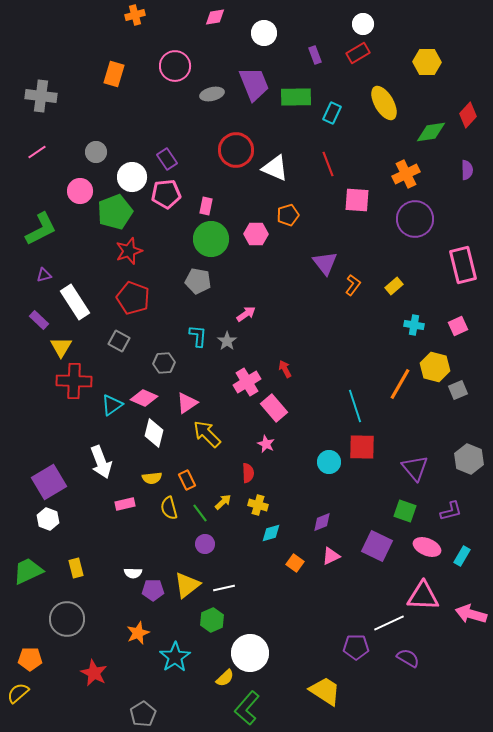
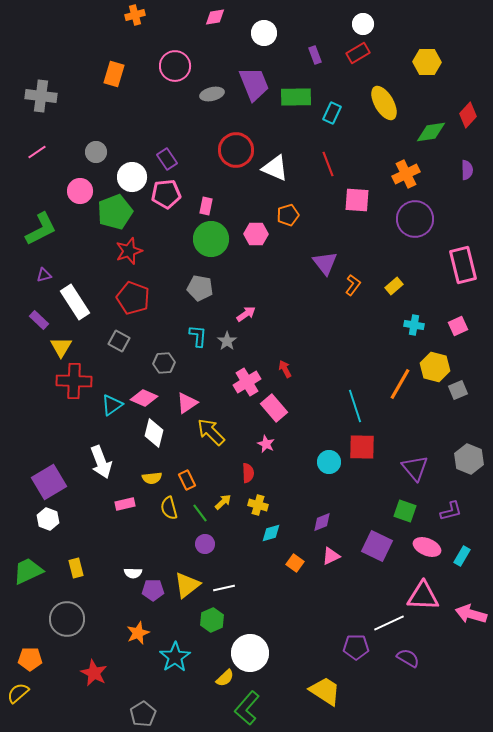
gray pentagon at (198, 281): moved 2 px right, 7 px down
yellow arrow at (207, 434): moved 4 px right, 2 px up
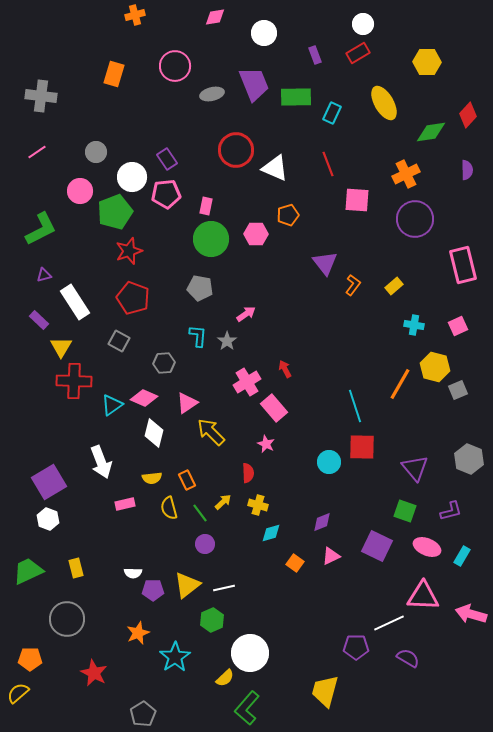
yellow trapezoid at (325, 691): rotated 108 degrees counterclockwise
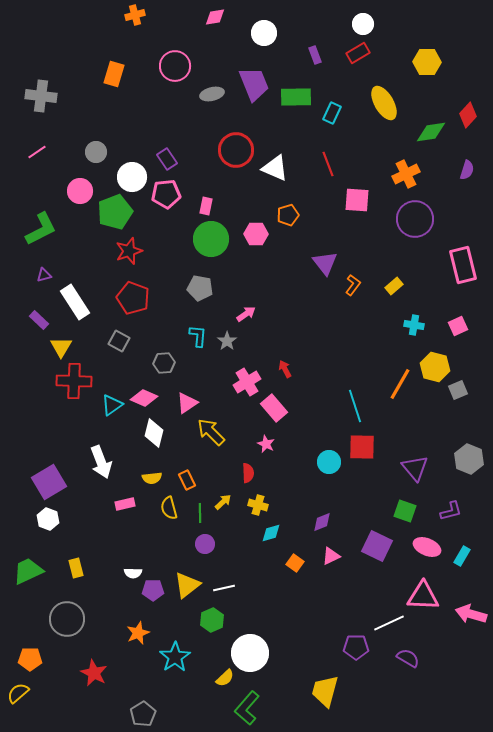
purple semicircle at (467, 170): rotated 18 degrees clockwise
green line at (200, 513): rotated 36 degrees clockwise
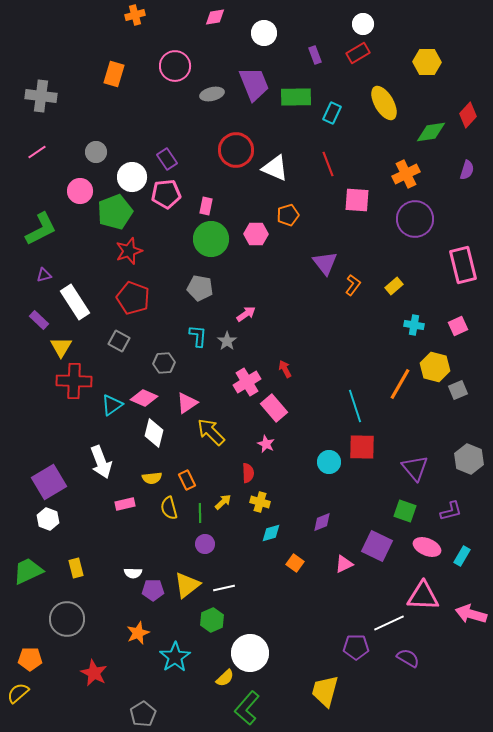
yellow cross at (258, 505): moved 2 px right, 3 px up
pink triangle at (331, 556): moved 13 px right, 8 px down
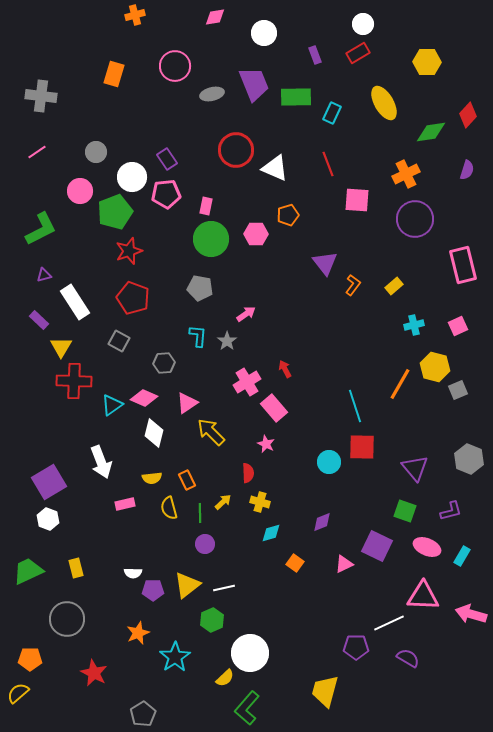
cyan cross at (414, 325): rotated 24 degrees counterclockwise
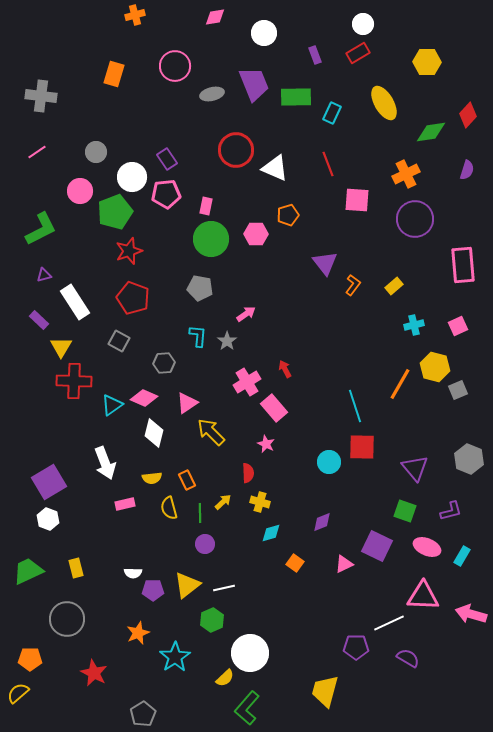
pink rectangle at (463, 265): rotated 9 degrees clockwise
white arrow at (101, 462): moved 4 px right, 1 px down
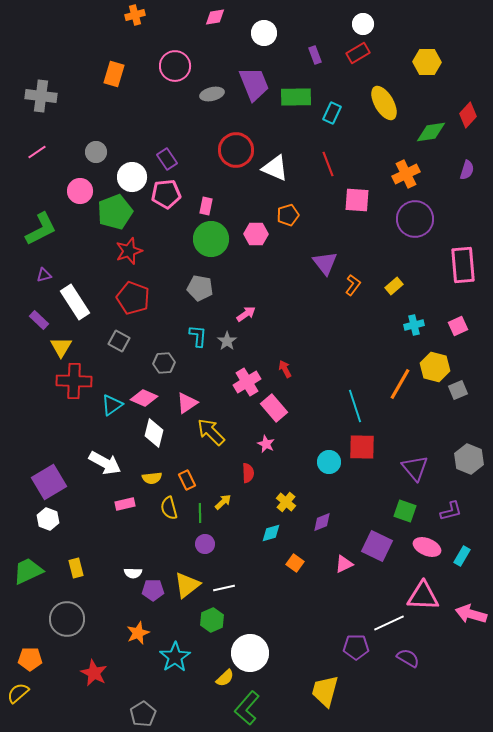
white arrow at (105, 463): rotated 40 degrees counterclockwise
yellow cross at (260, 502): moved 26 px right; rotated 24 degrees clockwise
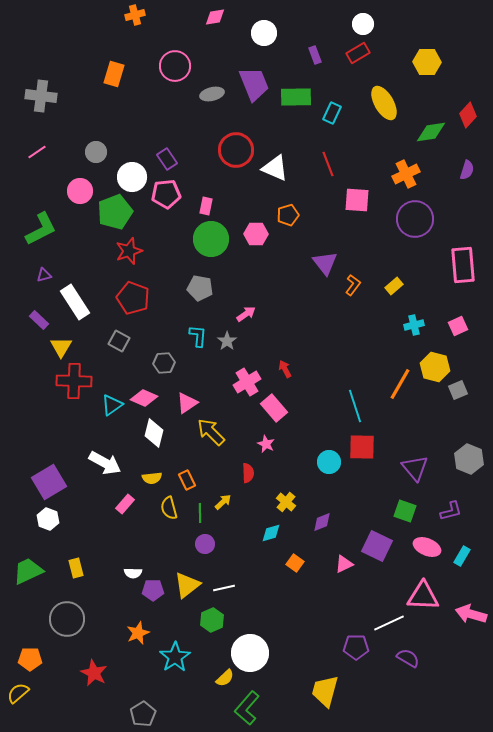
pink rectangle at (125, 504): rotated 36 degrees counterclockwise
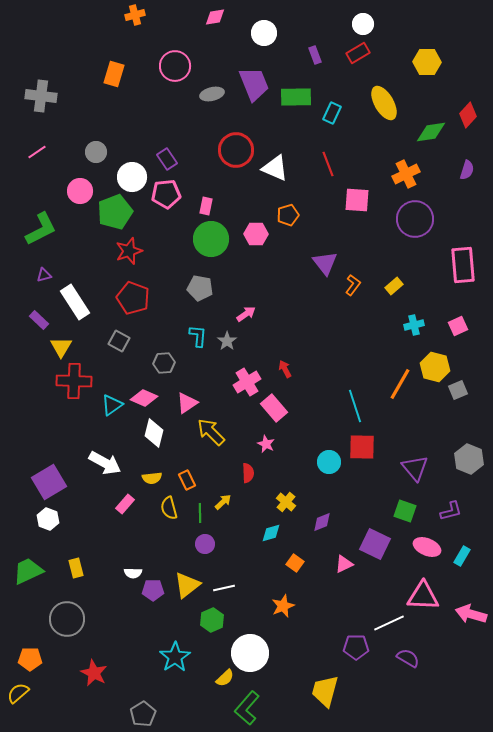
purple square at (377, 546): moved 2 px left, 2 px up
orange star at (138, 633): moved 145 px right, 27 px up
